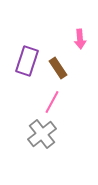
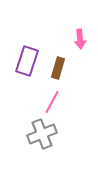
brown rectangle: rotated 50 degrees clockwise
gray cross: rotated 16 degrees clockwise
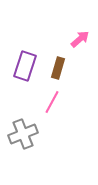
pink arrow: rotated 126 degrees counterclockwise
purple rectangle: moved 2 px left, 5 px down
gray cross: moved 19 px left
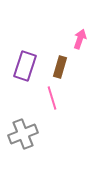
pink arrow: rotated 30 degrees counterclockwise
brown rectangle: moved 2 px right, 1 px up
pink line: moved 4 px up; rotated 45 degrees counterclockwise
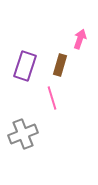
brown rectangle: moved 2 px up
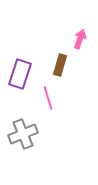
purple rectangle: moved 5 px left, 8 px down
pink line: moved 4 px left
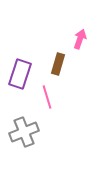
brown rectangle: moved 2 px left, 1 px up
pink line: moved 1 px left, 1 px up
gray cross: moved 1 px right, 2 px up
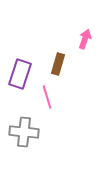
pink arrow: moved 5 px right
gray cross: rotated 28 degrees clockwise
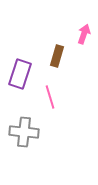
pink arrow: moved 1 px left, 5 px up
brown rectangle: moved 1 px left, 8 px up
pink line: moved 3 px right
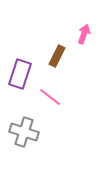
brown rectangle: rotated 10 degrees clockwise
pink line: rotated 35 degrees counterclockwise
gray cross: rotated 12 degrees clockwise
